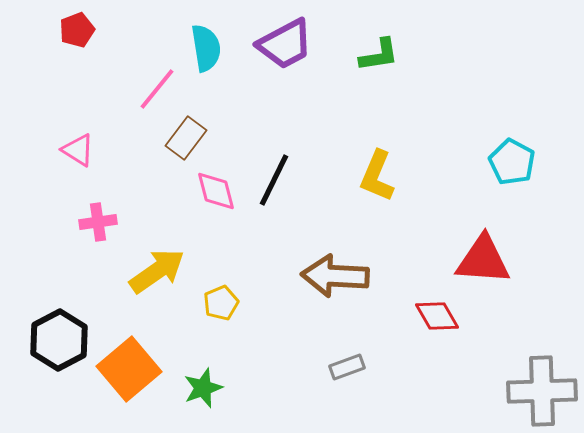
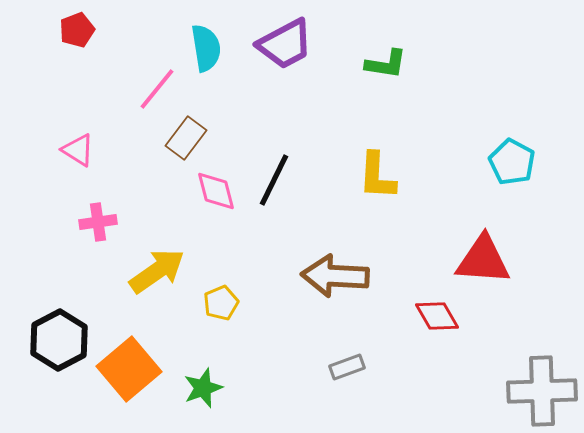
green L-shape: moved 7 px right, 9 px down; rotated 18 degrees clockwise
yellow L-shape: rotated 20 degrees counterclockwise
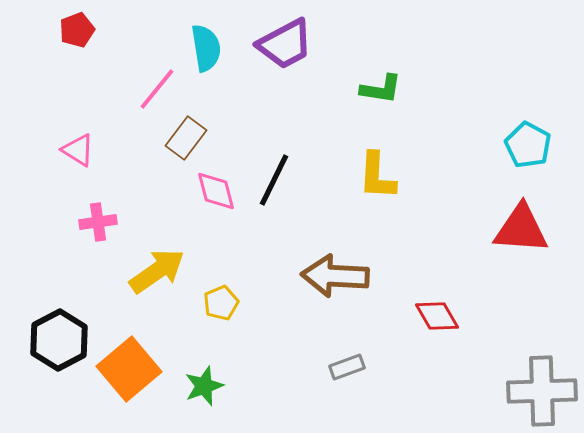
green L-shape: moved 5 px left, 25 px down
cyan pentagon: moved 16 px right, 17 px up
red triangle: moved 38 px right, 31 px up
green star: moved 1 px right, 2 px up
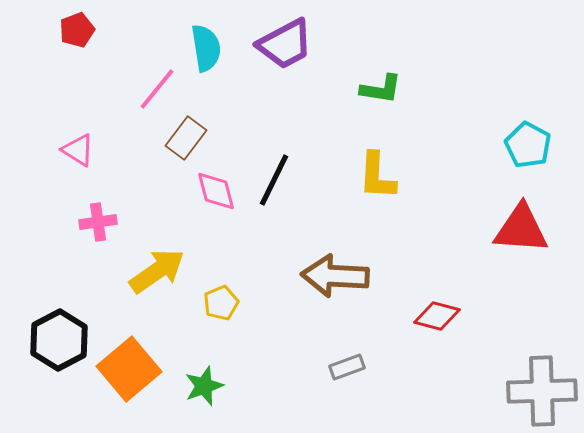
red diamond: rotated 45 degrees counterclockwise
